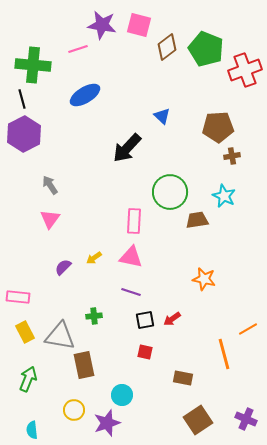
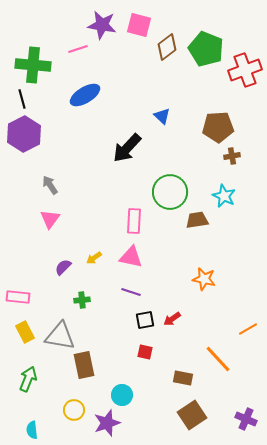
green cross at (94, 316): moved 12 px left, 16 px up
orange line at (224, 354): moved 6 px left, 5 px down; rotated 28 degrees counterclockwise
brown square at (198, 420): moved 6 px left, 5 px up
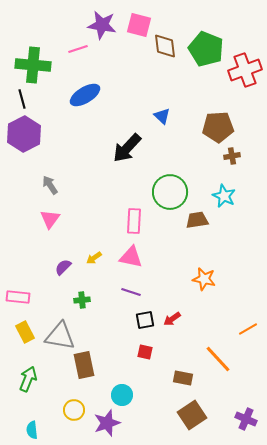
brown diamond at (167, 47): moved 2 px left, 1 px up; rotated 60 degrees counterclockwise
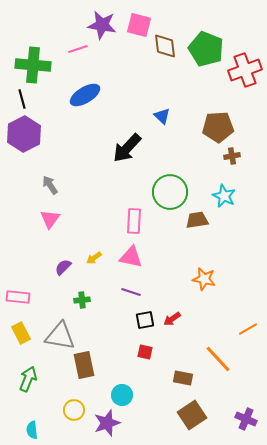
yellow rectangle at (25, 332): moved 4 px left, 1 px down
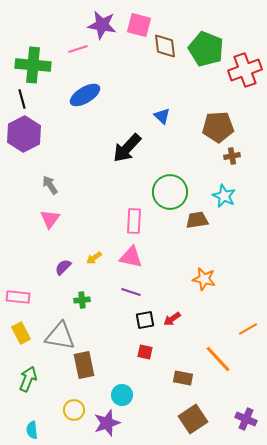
brown square at (192, 415): moved 1 px right, 4 px down
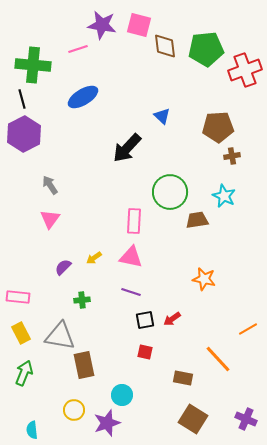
green pentagon at (206, 49): rotated 28 degrees counterclockwise
blue ellipse at (85, 95): moved 2 px left, 2 px down
green arrow at (28, 379): moved 4 px left, 6 px up
brown square at (193, 419): rotated 24 degrees counterclockwise
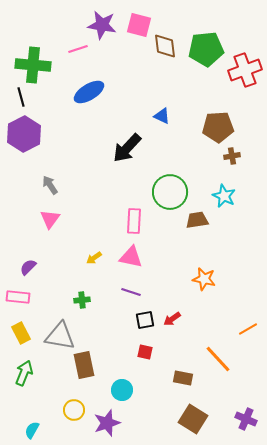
blue ellipse at (83, 97): moved 6 px right, 5 px up
black line at (22, 99): moved 1 px left, 2 px up
blue triangle at (162, 116): rotated 18 degrees counterclockwise
purple semicircle at (63, 267): moved 35 px left
cyan circle at (122, 395): moved 5 px up
cyan semicircle at (32, 430): rotated 36 degrees clockwise
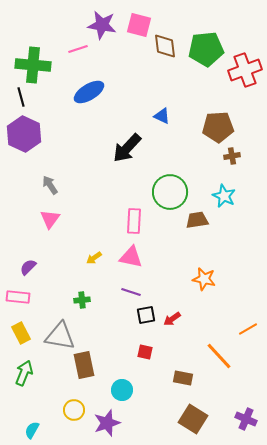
purple hexagon at (24, 134): rotated 8 degrees counterclockwise
black square at (145, 320): moved 1 px right, 5 px up
orange line at (218, 359): moved 1 px right, 3 px up
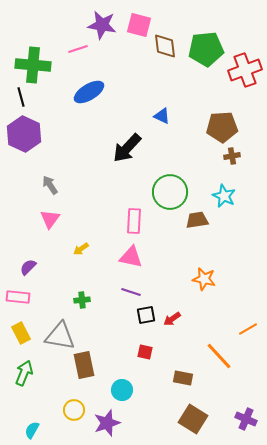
brown pentagon at (218, 127): moved 4 px right
yellow arrow at (94, 258): moved 13 px left, 9 px up
